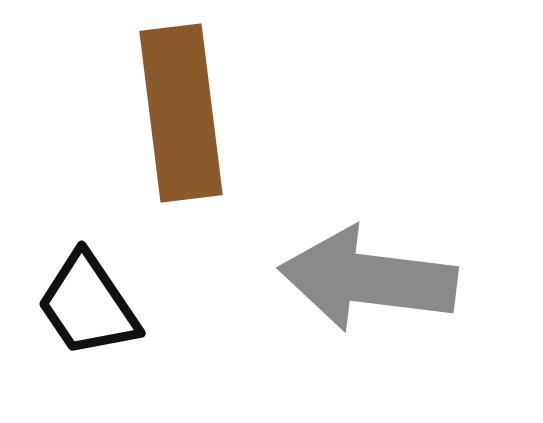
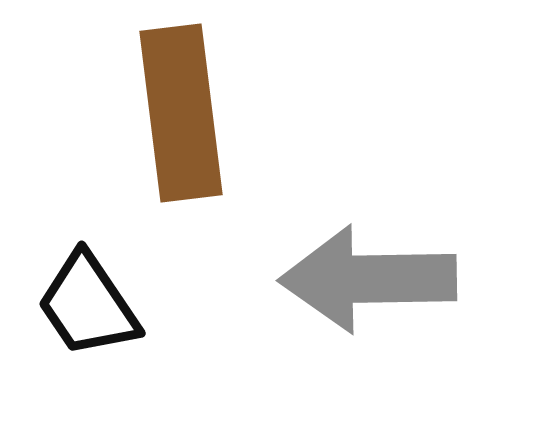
gray arrow: rotated 8 degrees counterclockwise
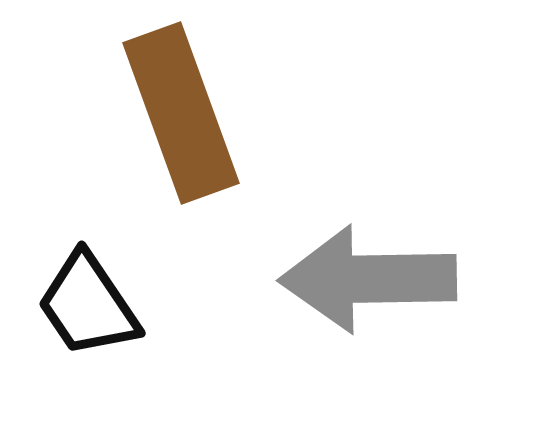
brown rectangle: rotated 13 degrees counterclockwise
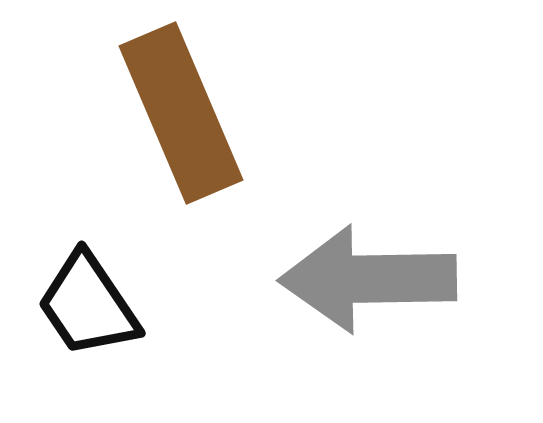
brown rectangle: rotated 3 degrees counterclockwise
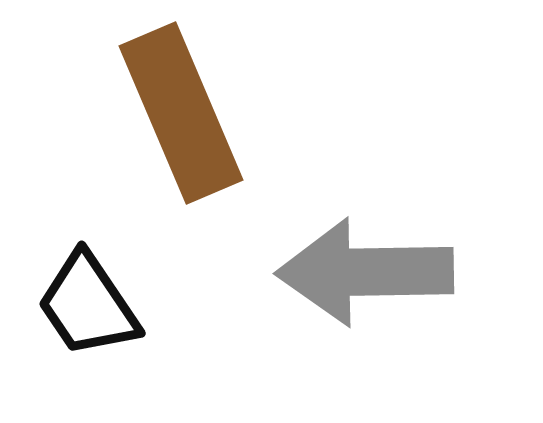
gray arrow: moved 3 px left, 7 px up
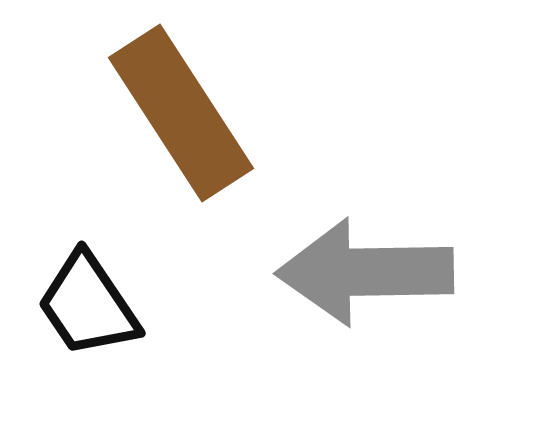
brown rectangle: rotated 10 degrees counterclockwise
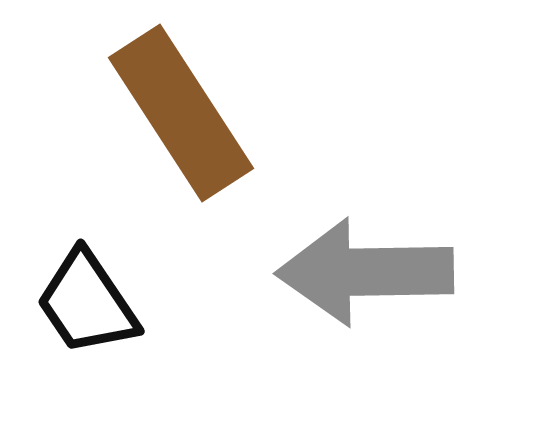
black trapezoid: moved 1 px left, 2 px up
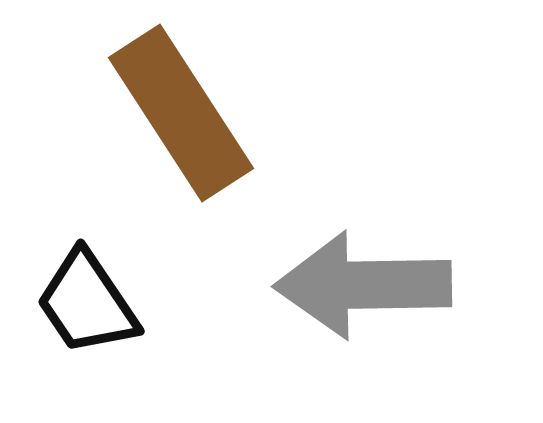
gray arrow: moved 2 px left, 13 px down
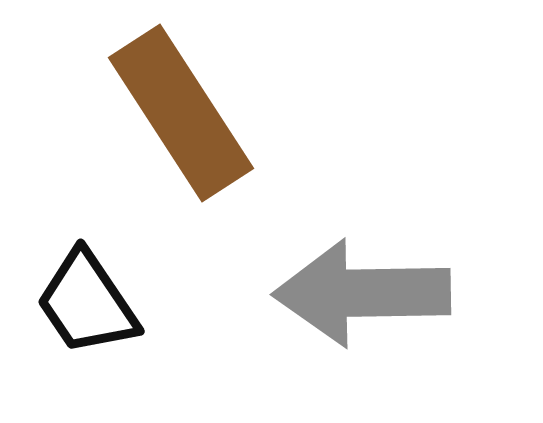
gray arrow: moved 1 px left, 8 px down
